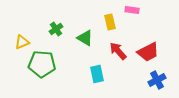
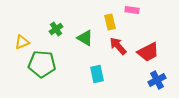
red arrow: moved 5 px up
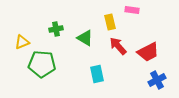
green cross: rotated 24 degrees clockwise
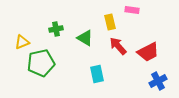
green pentagon: moved 1 px left, 1 px up; rotated 16 degrees counterclockwise
blue cross: moved 1 px right, 1 px down
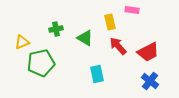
blue cross: moved 8 px left; rotated 24 degrees counterclockwise
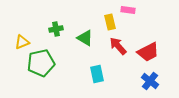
pink rectangle: moved 4 px left
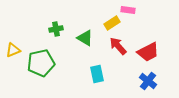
yellow rectangle: moved 2 px right, 1 px down; rotated 70 degrees clockwise
yellow triangle: moved 9 px left, 8 px down
blue cross: moved 2 px left
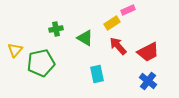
pink rectangle: rotated 32 degrees counterclockwise
yellow triangle: moved 2 px right; rotated 28 degrees counterclockwise
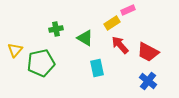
red arrow: moved 2 px right, 1 px up
red trapezoid: rotated 55 degrees clockwise
cyan rectangle: moved 6 px up
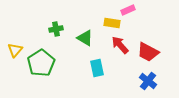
yellow rectangle: rotated 42 degrees clockwise
green pentagon: rotated 20 degrees counterclockwise
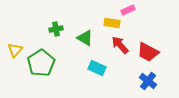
cyan rectangle: rotated 54 degrees counterclockwise
